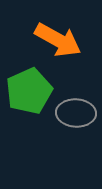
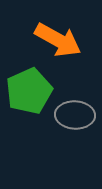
gray ellipse: moved 1 px left, 2 px down
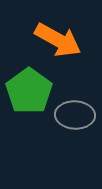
green pentagon: rotated 12 degrees counterclockwise
